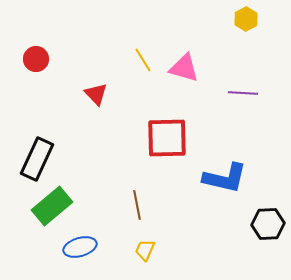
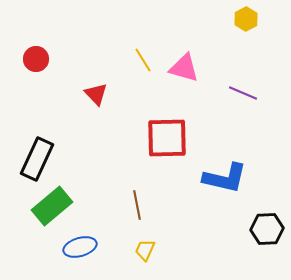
purple line: rotated 20 degrees clockwise
black hexagon: moved 1 px left, 5 px down
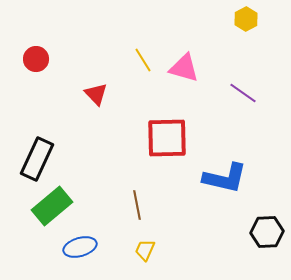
purple line: rotated 12 degrees clockwise
black hexagon: moved 3 px down
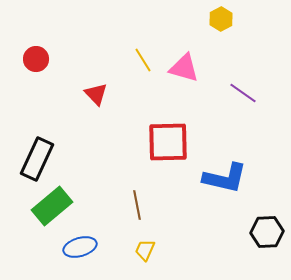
yellow hexagon: moved 25 px left
red square: moved 1 px right, 4 px down
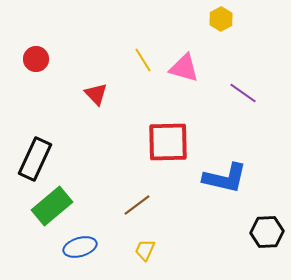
black rectangle: moved 2 px left
brown line: rotated 64 degrees clockwise
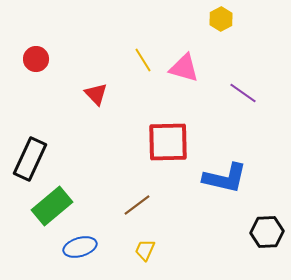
black rectangle: moved 5 px left
